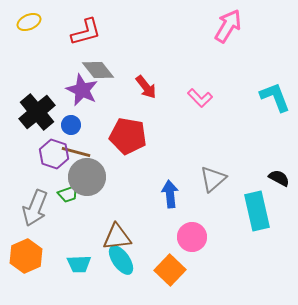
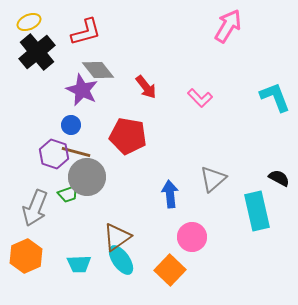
black cross: moved 60 px up
brown triangle: rotated 28 degrees counterclockwise
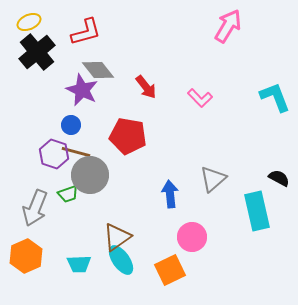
gray circle: moved 3 px right, 2 px up
orange square: rotated 20 degrees clockwise
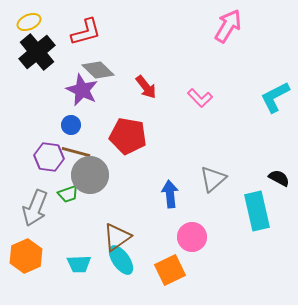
gray diamond: rotated 8 degrees counterclockwise
cyan L-shape: rotated 96 degrees counterclockwise
purple hexagon: moved 5 px left, 3 px down; rotated 12 degrees counterclockwise
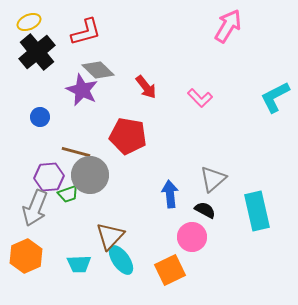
blue circle: moved 31 px left, 8 px up
purple hexagon: moved 20 px down; rotated 12 degrees counterclockwise
black semicircle: moved 74 px left, 32 px down
brown triangle: moved 7 px left, 1 px up; rotated 12 degrees counterclockwise
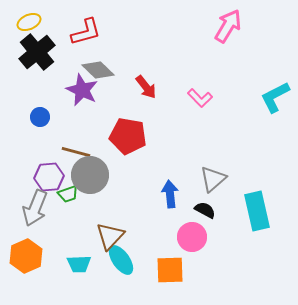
orange square: rotated 24 degrees clockwise
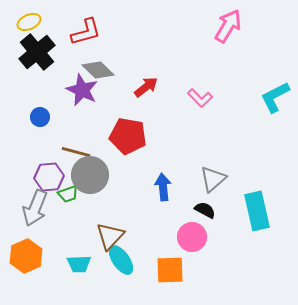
red arrow: rotated 90 degrees counterclockwise
blue arrow: moved 7 px left, 7 px up
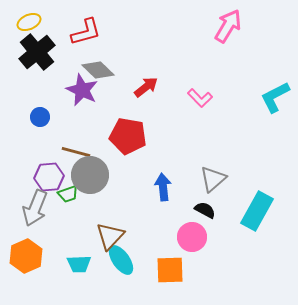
cyan rectangle: rotated 42 degrees clockwise
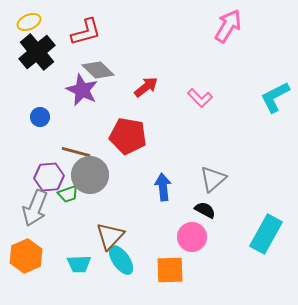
cyan rectangle: moved 9 px right, 23 px down
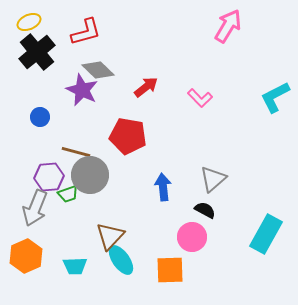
cyan trapezoid: moved 4 px left, 2 px down
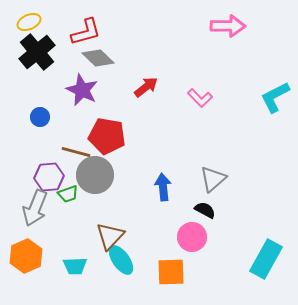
pink arrow: rotated 60 degrees clockwise
gray diamond: moved 12 px up
red pentagon: moved 21 px left
gray circle: moved 5 px right
cyan rectangle: moved 25 px down
orange square: moved 1 px right, 2 px down
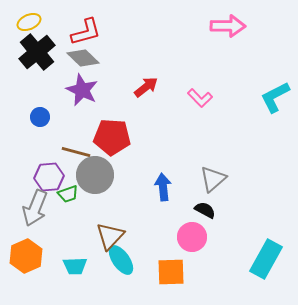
gray diamond: moved 15 px left
red pentagon: moved 5 px right, 1 px down; rotated 6 degrees counterclockwise
